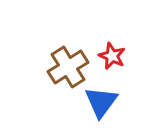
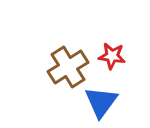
red star: rotated 16 degrees counterclockwise
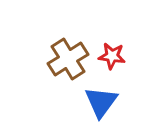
brown cross: moved 8 px up
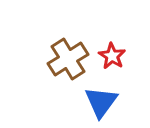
red star: rotated 24 degrees clockwise
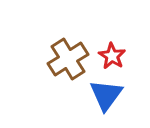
blue triangle: moved 5 px right, 7 px up
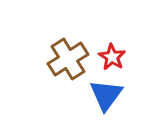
red star: moved 1 px down
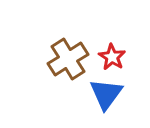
blue triangle: moved 1 px up
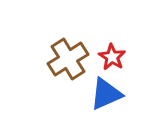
blue triangle: rotated 30 degrees clockwise
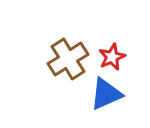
red star: rotated 16 degrees clockwise
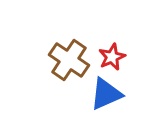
brown cross: moved 1 px right, 1 px down; rotated 24 degrees counterclockwise
